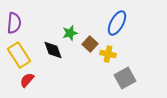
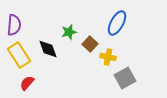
purple semicircle: moved 2 px down
green star: moved 1 px left, 1 px up
black diamond: moved 5 px left, 1 px up
yellow cross: moved 3 px down
red semicircle: moved 3 px down
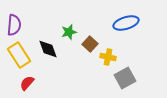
blue ellipse: moved 9 px right; rotated 45 degrees clockwise
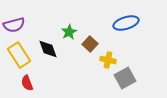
purple semicircle: rotated 70 degrees clockwise
green star: rotated 14 degrees counterclockwise
yellow cross: moved 3 px down
red semicircle: rotated 63 degrees counterclockwise
